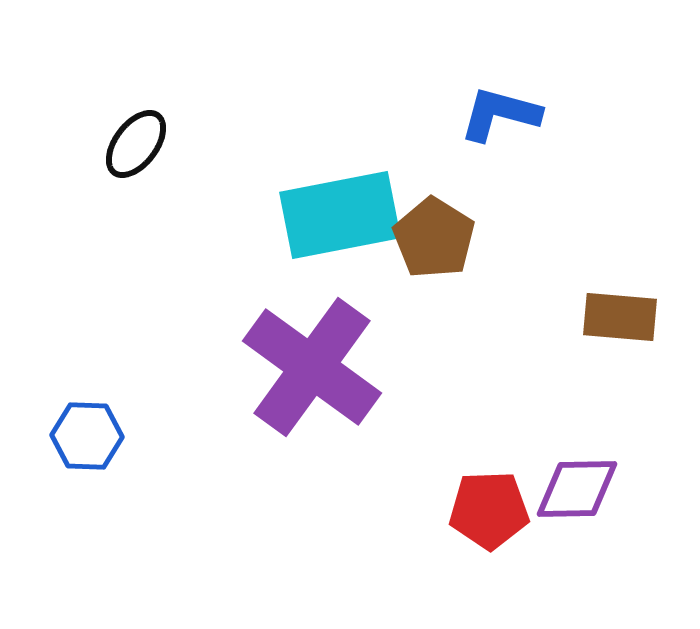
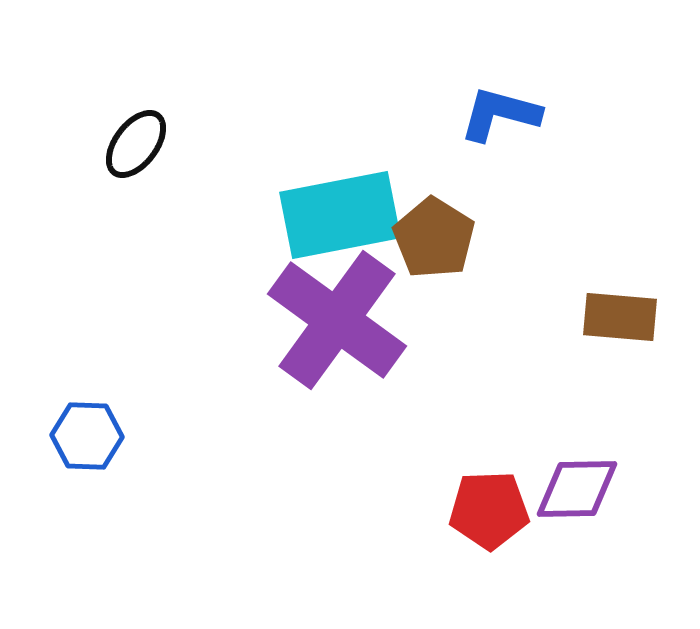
purple cross: moved 25 px right, 47 px up
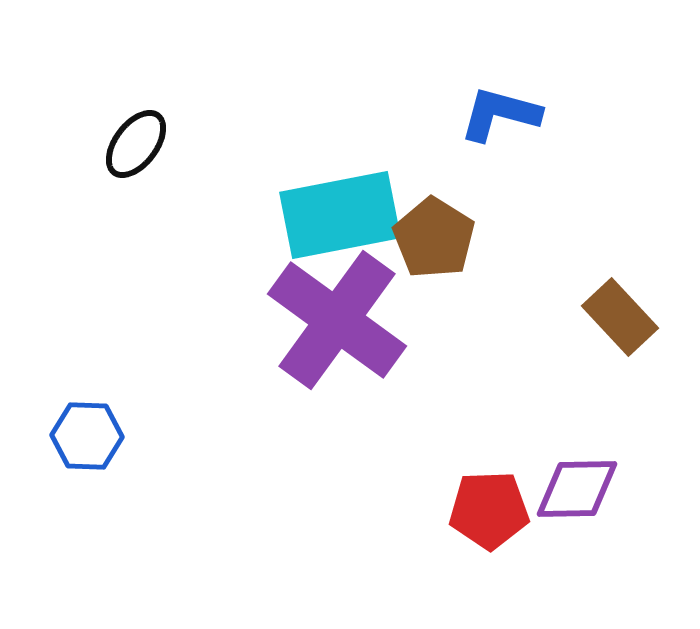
brown rectangle: rotated 42 degrees clockwise
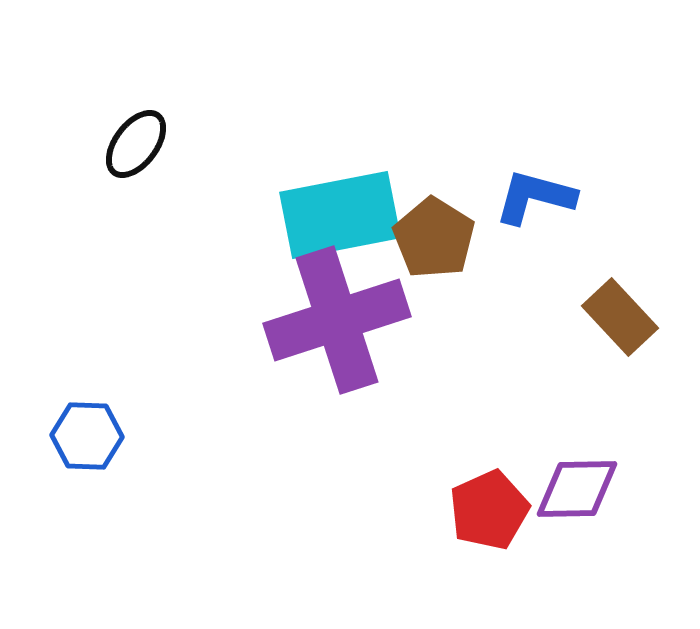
blue L-shape: moved 35 px right, 83 px down
purple cross: rotated 36 degrees clockwise
red pentagon: rotated 22 degrees counterclockwise
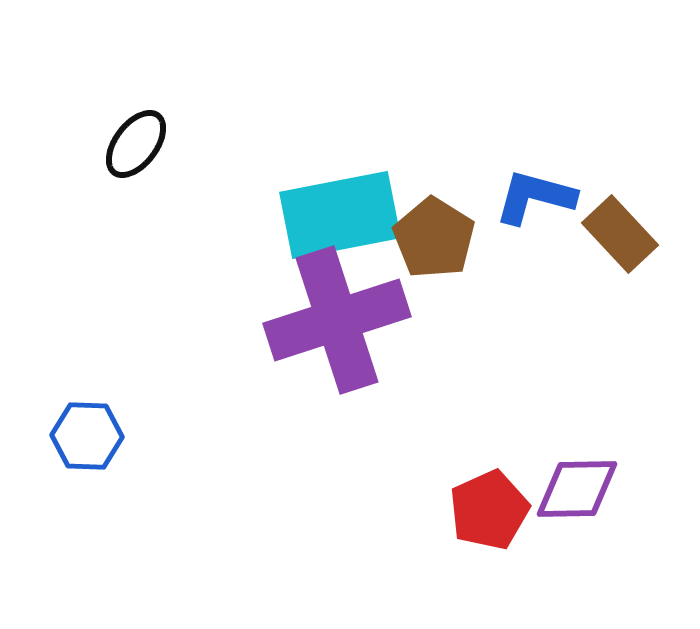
brown rectangle: moved 83 px up
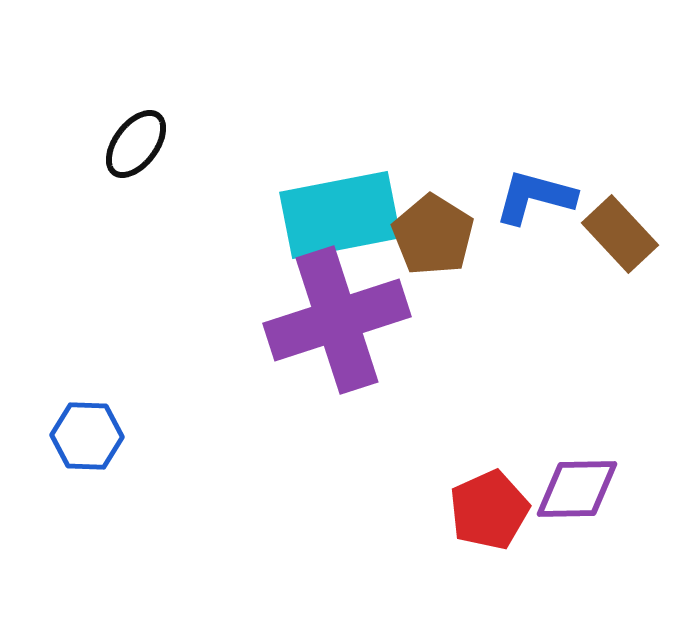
brown pentagon: moved 1 px left, 3 px up
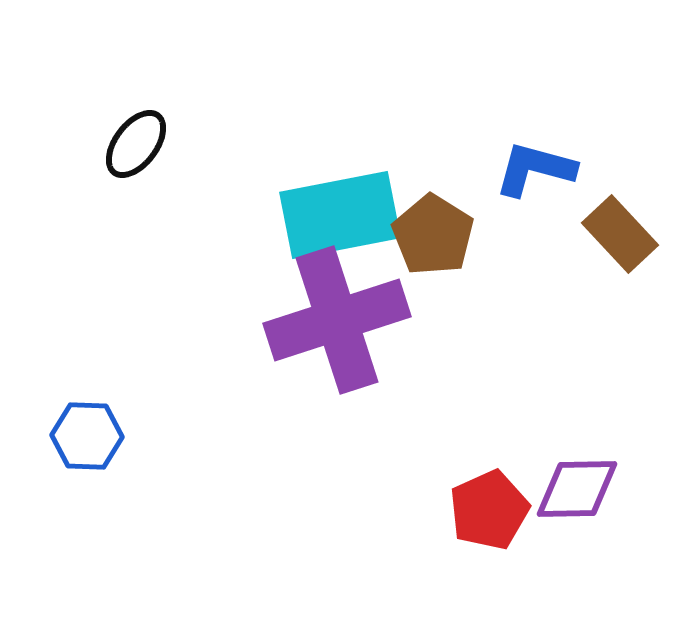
blue L-shape: moved 28 px up
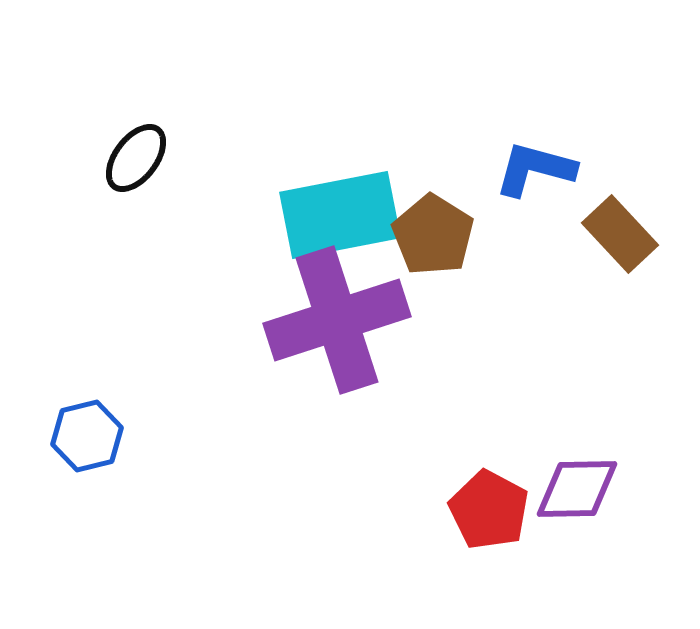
black ellipse: moved 14 px down
blue hexagon: rotated 16 degrees counterclockwise
red pentagon: rotated 20 degrees counterclockwise
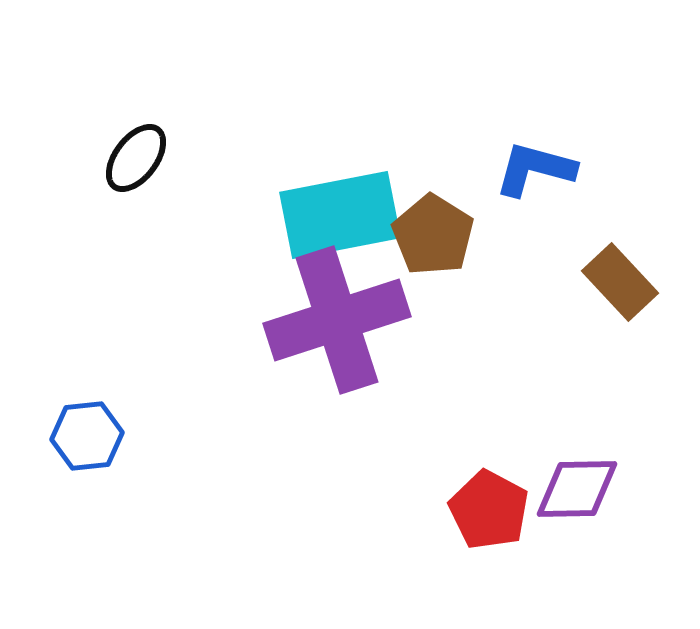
brown rectangle: moved 48 px down
blue hexagon: rotated 8 degrees clockwise
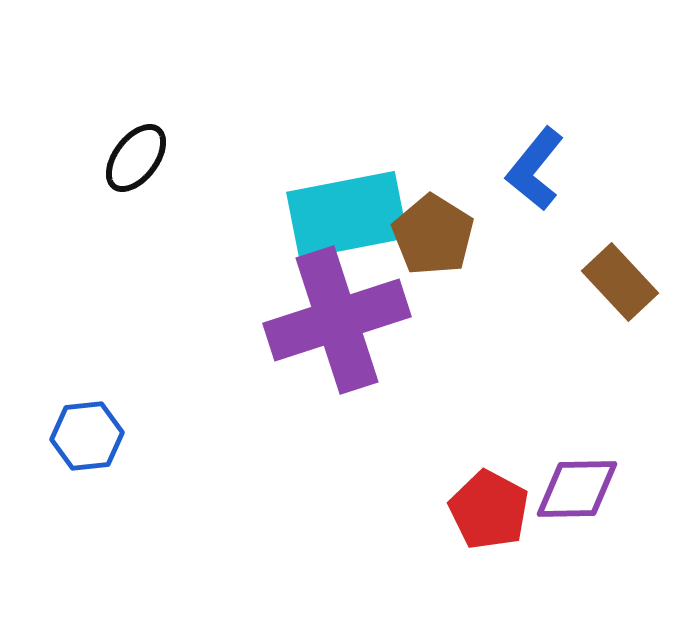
blue L-shape: rotated 66 degrees counterclockwise
cyan rectangle: moved 7 px right
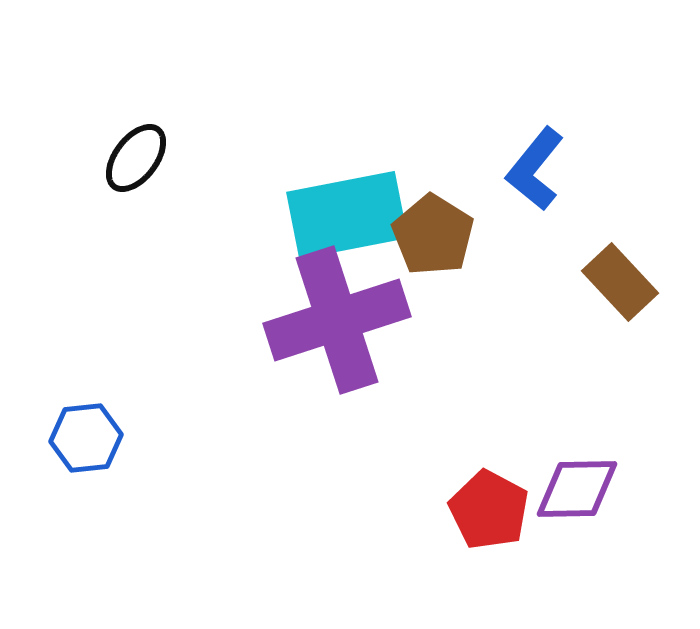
blue hexagon: moved 1 px left, 2 px down
